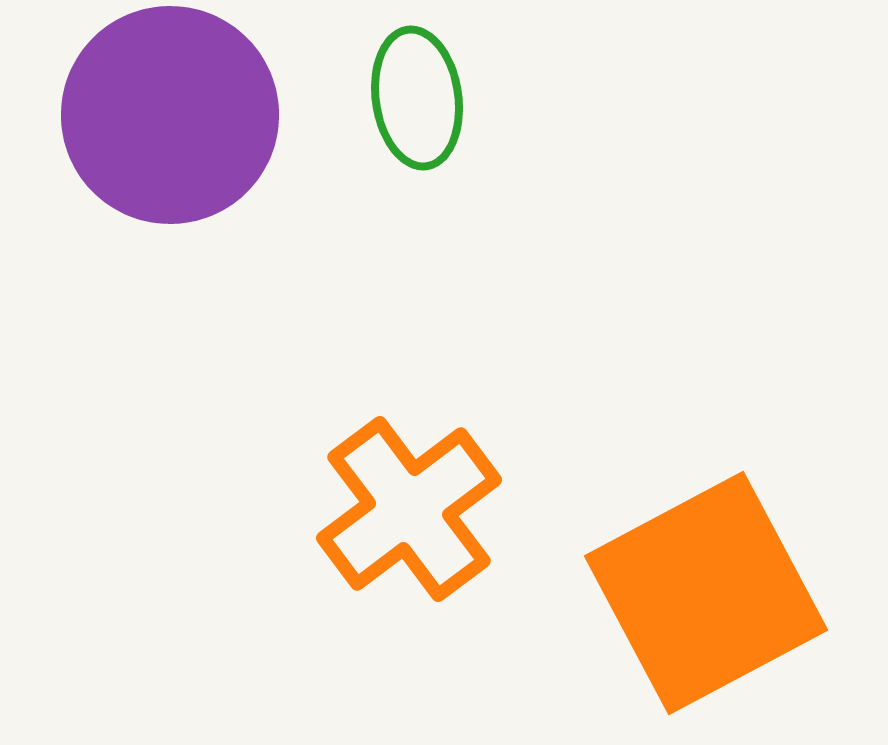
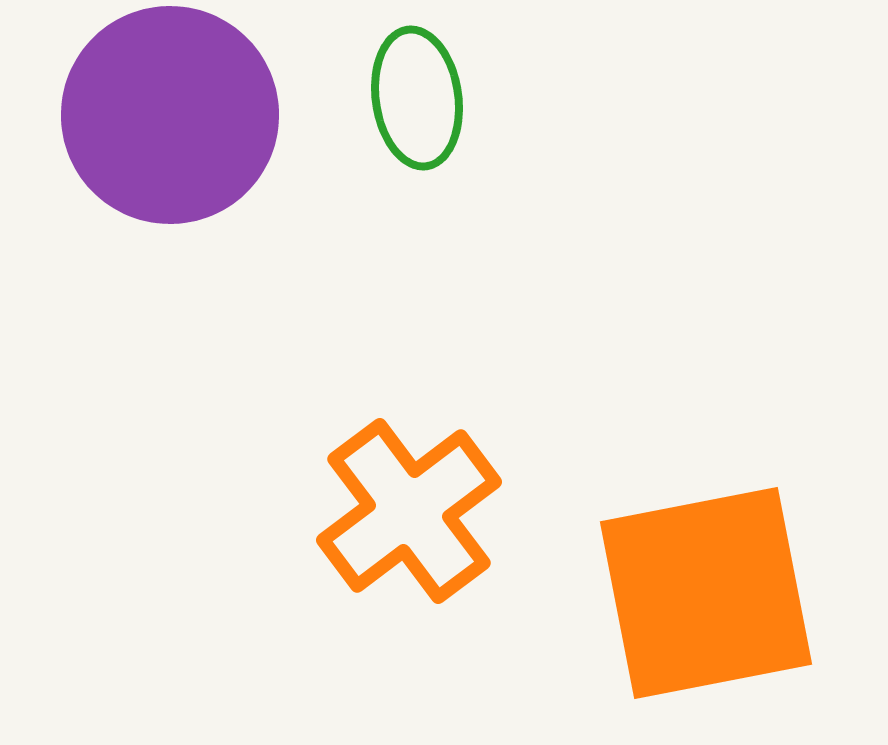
orange cross: moved 2 px down
orange square: rotated 17 degrees clockwise
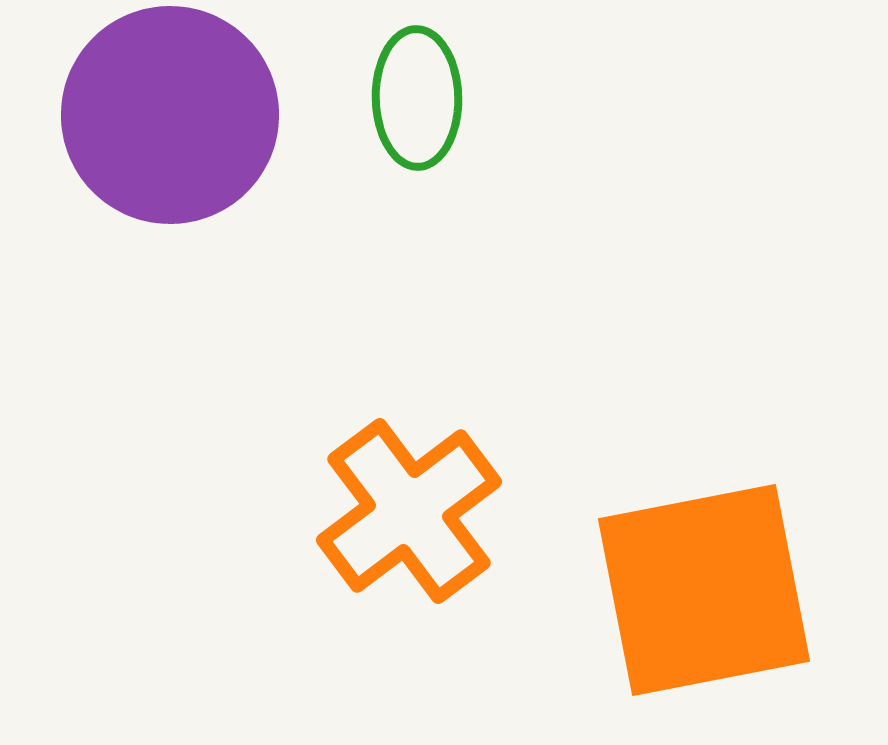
green ellipse: rotated 7 degrees clockwise
orange square: moved 2 px left, 3 px up
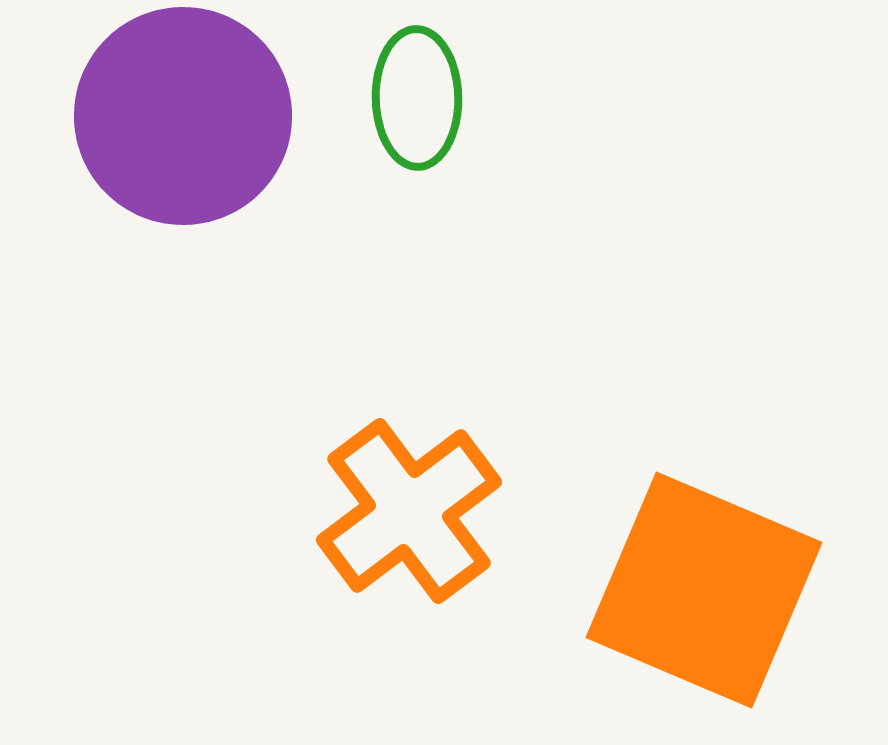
purple circle: moved 13 px right, 1 px down
orange square: rotated 34 degrees clockwise
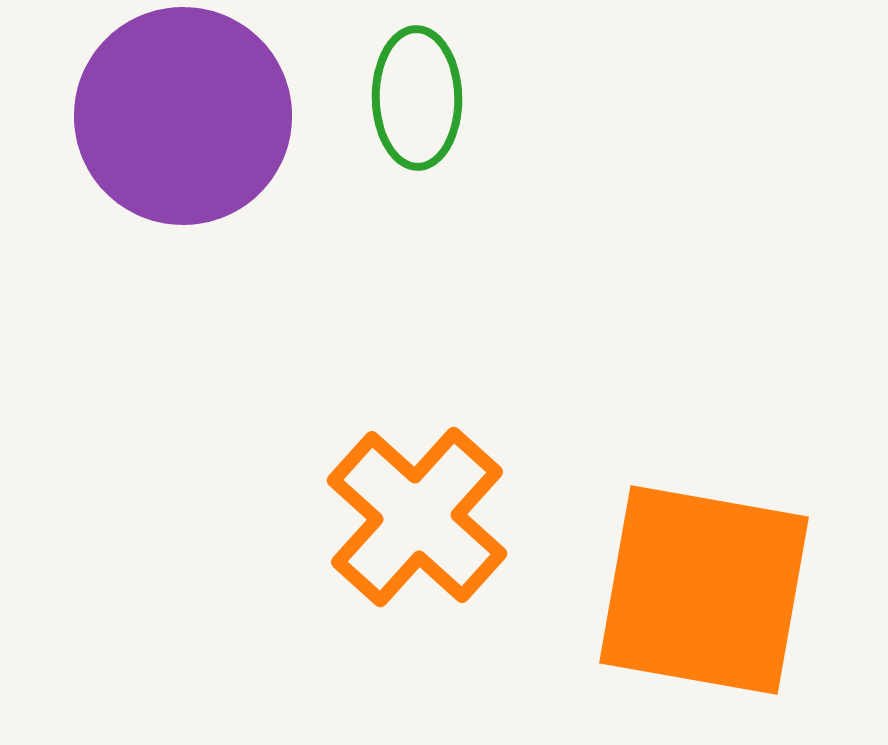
orange cross: moved 8 px right, 6 px down; rotated 11 degrees counterclockwise
orange square: rotated 13 degrees counterclockwise
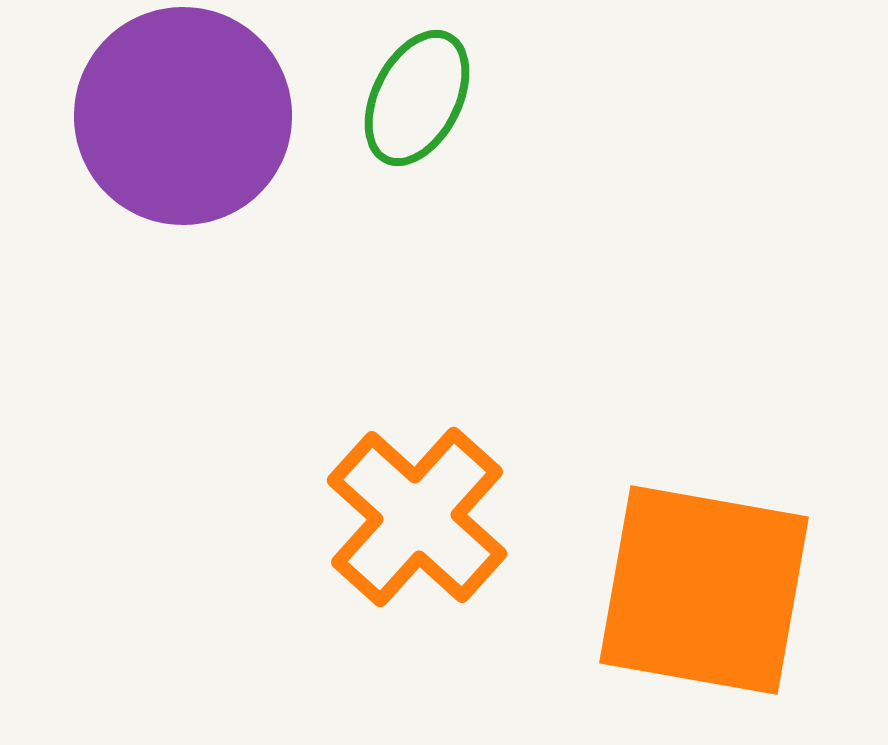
green ellipse: rotated 28 degrees clockwise
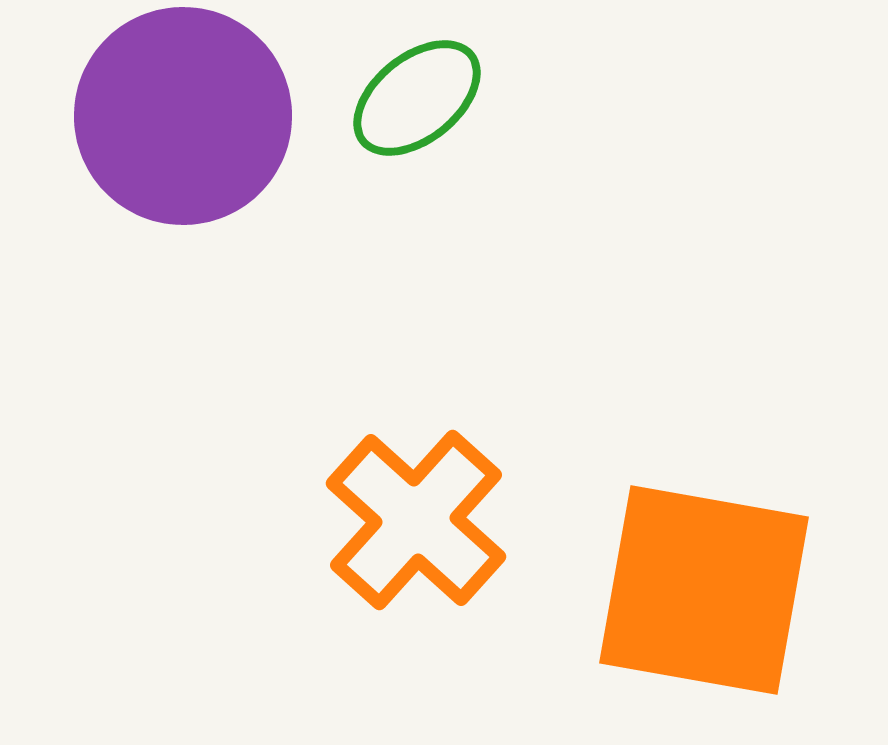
green ellipse: rotated 24 degrees clockwise
orange cross: moved 1 px left, 3 px down
